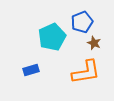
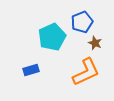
brown star: moved 1 px right
orange L-shape: rotated 16 degrees counterclockwise
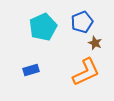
cyan pentagon: moved 9 px left, 10 px up
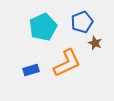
orange L-shape: moved 19 px left, 9 px up
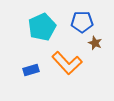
blue pentagon: rotated 20 degrees clockwise
cyan pentagon: moved 1 px left
orange L-shape: rotated 72 degrees clockwise
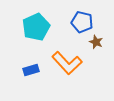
blue pentagon: rotated 15 degrees clockwise
cyan pentagon: moved 6 px left
brown star: moved 1 px right, 1 px up
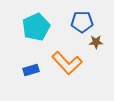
blue pentagon: rotated 15 degrees counterclockwise
brown star: rotated 24 degrees counterclockwise
